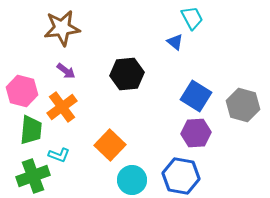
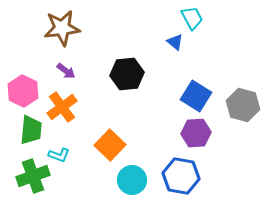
pink hexagon: moved 1 px right; rotated 12 degrees clockwise
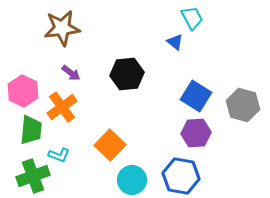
purple arrow: moved 5 px right, 2 px down
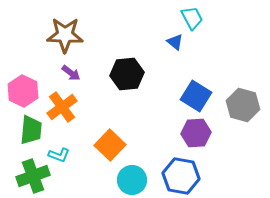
brown star: moved 3 px right, 7 px down; rotated 9 degrees clockwise
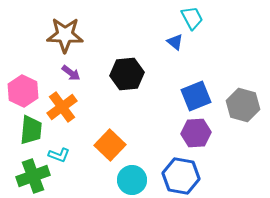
blue square: rotated 36 degrees clockwise
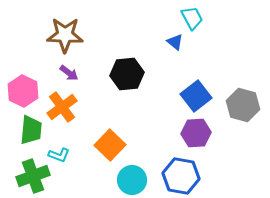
purple arrow: moved 2 px left
blue square: rotated 16 degrees counterclockwise
